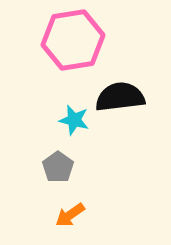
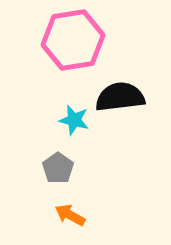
gray pentagon: moved 1 px down
orange arrow: rotated 64 degrees clockwise
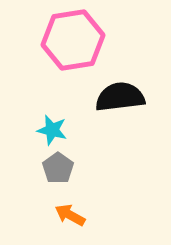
cyan star: moved 22 px left, 10 px down
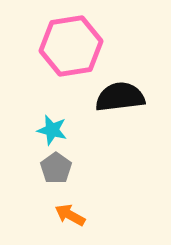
pink hexagon: moved 2 px left, 6 px down
gray pentagon: moved 2 px left
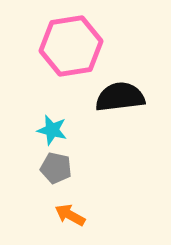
gray pentagon: rotated 24 degrees counterclockwise
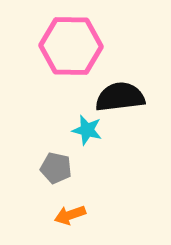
pink hexagon: rotated 10 degrees clockwise
cyan star: moved 35 px right
orange arrow: rotated 48 degrees counterclockwise
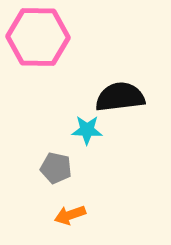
pink hexagon: moved 33 px left, 9 px up
cyan star: rotated 12 degrees counterclockwise
